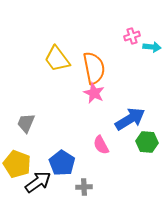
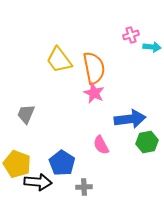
pink cross: moved 1 px left, 1 px up
yellow trapezoid: moved 2 px right, 1 px down
blue arrow: rotated 24 degrees clockwise
gray trapezoid: moved 9 px up
green hexagon: rotated 15 degrees counterclockwise
black arrow: rotated 40 degrees clockwise
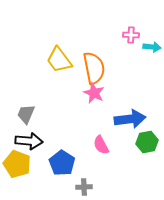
pink cross: rotated 21 degrees clockwise
black arrow: moved 9 px left, 41 px up
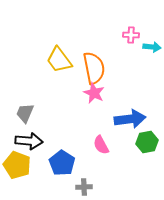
gray trapezoid: moved 1 px left, 1 px up
yellow pentagon: moved 1 px down
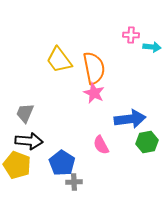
gray cross: moved 10 px left, 5 px up
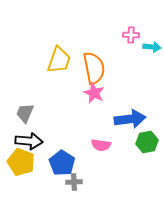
yellow trapezoid: rotated 124 degrees counterclockwise
pink semicircle: rotated 54 degrees counterclockwise
yellow pentagon: moved 4 px right, 3 px up
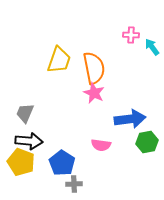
cyan arrow: rotated 132 degrees counterclockwise
gray cross: moved 2 px down
